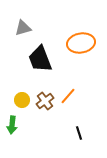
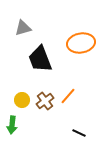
black line: rotated 48 degrees counterclockwise
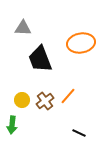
gray triangle: rotated 18 degrees clockwise
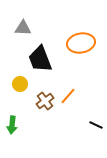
yellow circle: moved 2 px left, 16 px up
black line: moved 17 px right, 8 px up
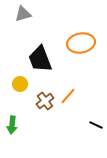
gray triangle: moved 14 px up; rotated 18 degrees counterclockwise
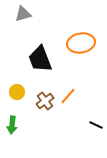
yellow circle: moved 3 px left, 8 px down
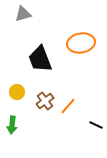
orange line: moved 10 px down
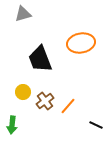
yellow circle: moved 6 px right
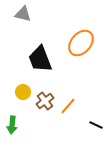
gray triangle: rotated 30 degrees clockwise
orange ellipse: rotated 40 degrees counterclockwise
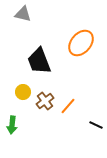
black trapezoid: moved 1 px left, 2 px down
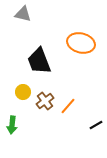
orange ellipse: rotated 64 degrees clockwise
black line: rotated 56 degrees counterclockwise
